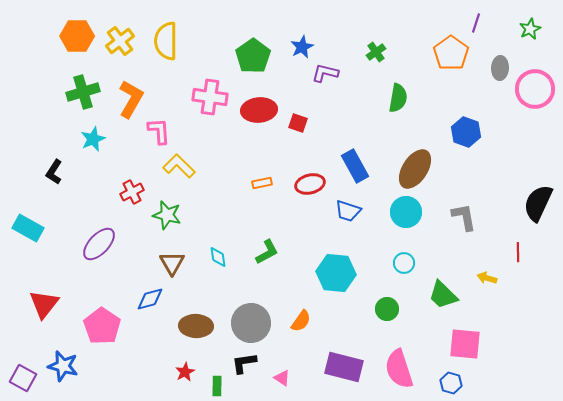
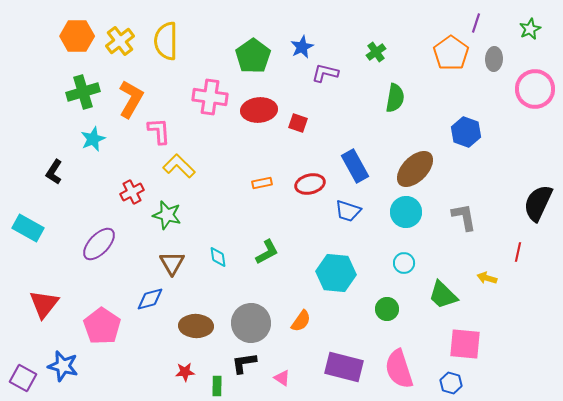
gray ellipse at (500, 68): moved 6 px left, 9 px up
green semicircle at (398, 98): moved 3 px left
brown ellipse at (415, 169): rotated 12 degrees clockwise
red line at (518, 252): rotated 12 degrees clockwise
red star at (185, 372): rotated 24 degrees clockwise
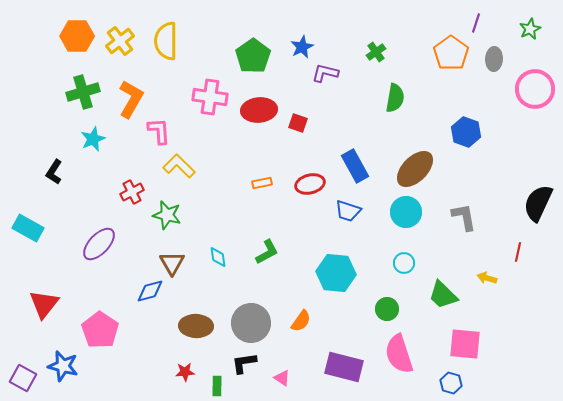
blue diamond at (150, 299): moved 8 px up
pink pentagon at (102, 326): moved 2 px left, 4 px down
pink semicircle at (399, 369): moved 15 px up
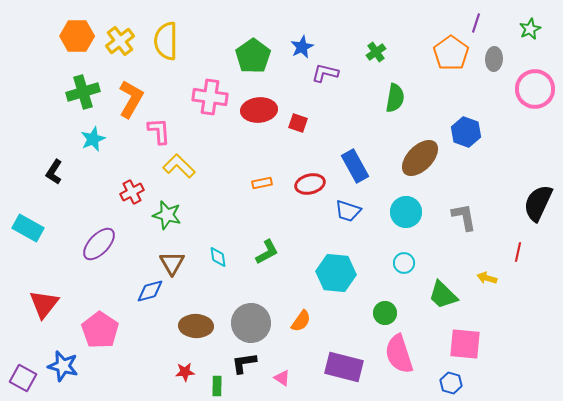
brown ellipse at (415, 169): moved 5 px right, 11 px up
green circle at (387, 309): moved 2 px left, 4 px down
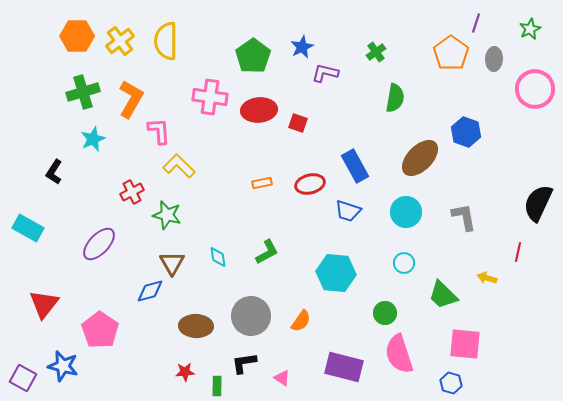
gray circle at (251, 323): moved 7 px up
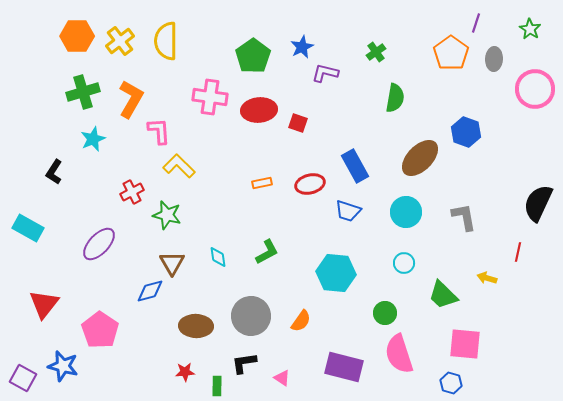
green star at (530, 29): rotated 15 degrees counterclockwise
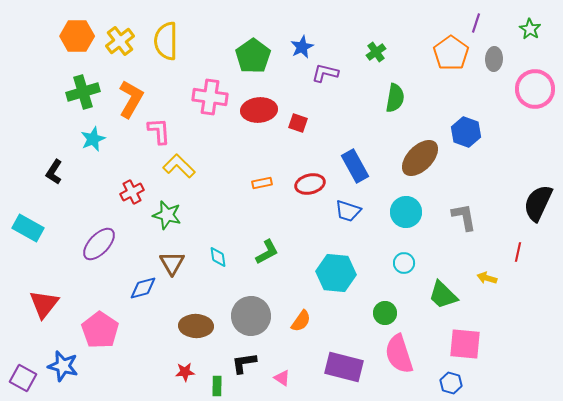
blue diamond at (150, 291): moved 7 px left, 3 px up
